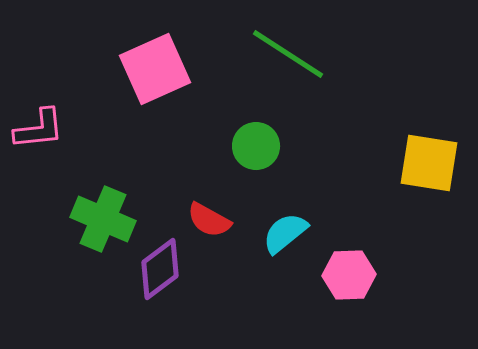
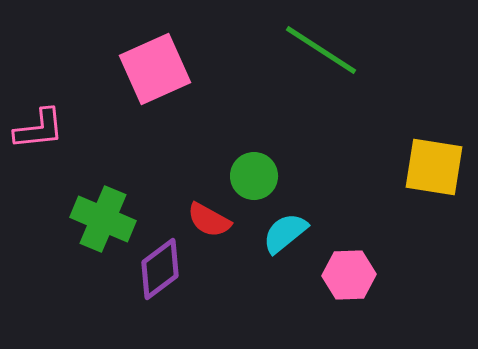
green line: moved 33 px right, 4 px up
green circle: moved 2 px left, 30 px down
yellow square: moved 5 px right, 4 px down
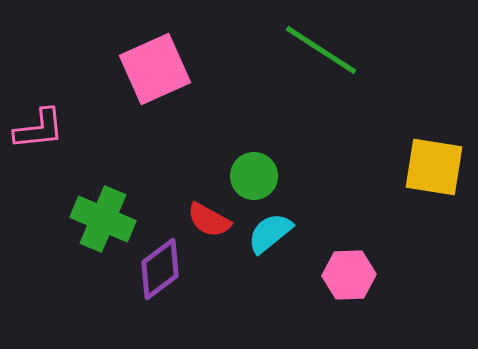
cyan semicircle: moved 15 px left
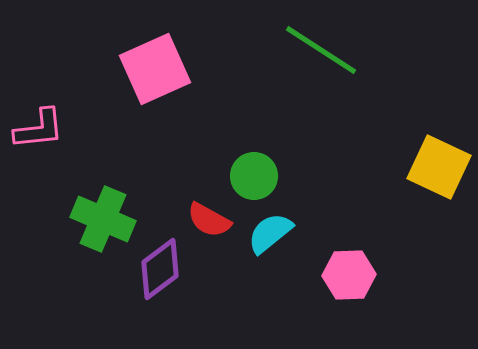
yellow square: moved 5 px right; rotated 16 degrees clockwise
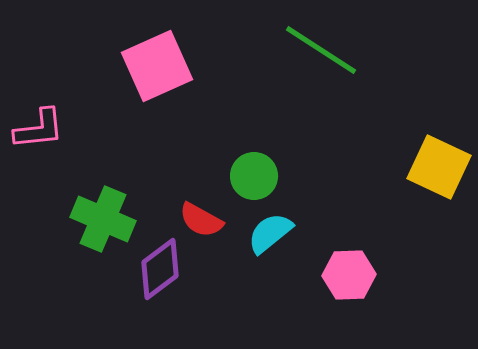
pink square: moved 2 px right, 3 px up
red semicircle: moved 8 px left
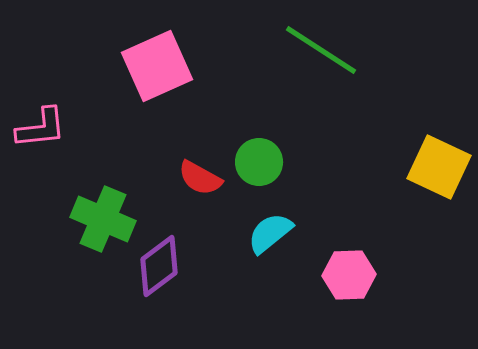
pink L-shape: moved 2 px right, 1 px up
green circle: moved 5 px right, 14 px up
red semicircle: moved 1 px left, 42 px up
purple diamond: moved 1 px left, 3 px up
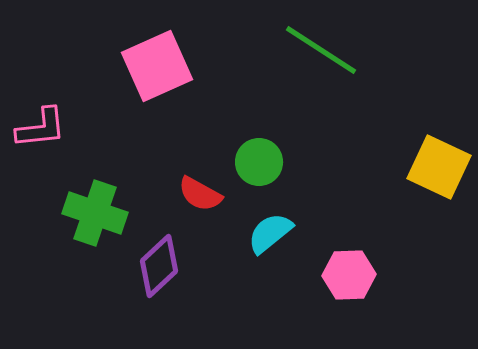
red semicircle: moved 16 px down
green cross: moved 8 px left, 6 px up; rotated 4 degrees counterclockwise
purple diamond: rotated 6 degrees counterclockwise
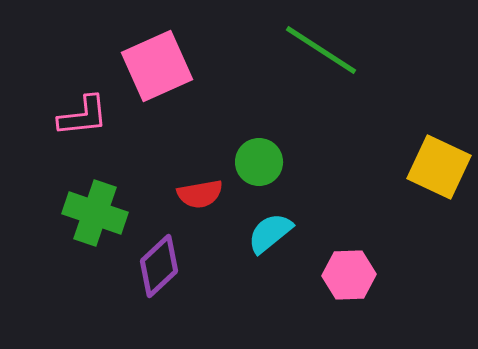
pink L-shape: moved 42 px right, 12 px up
red semicircle: rotated 39 degrees counterclockwise
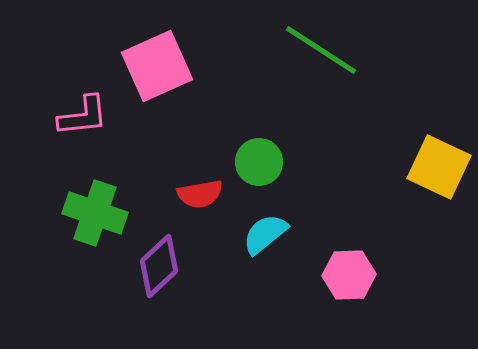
cyan semicircle: moved 5 px left, 1 px down
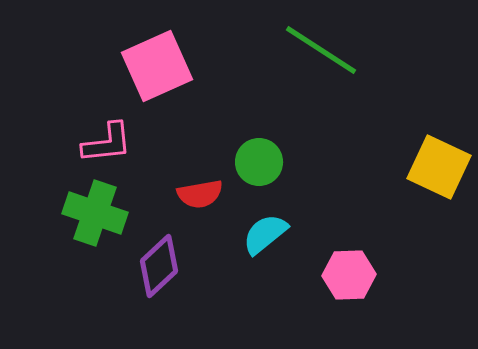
pink L-shape: moved 24 px right, 27 px down
